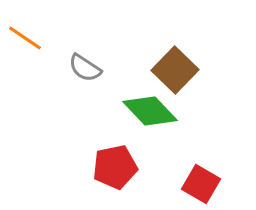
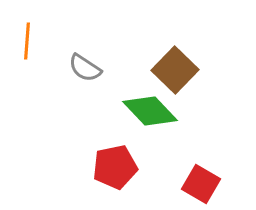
orange line: moved 2 px right, 3 px down; rotated 60 degrees clockwise
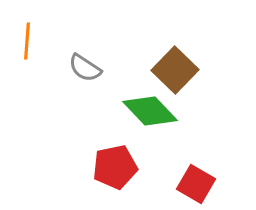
red square: moved 5 px left
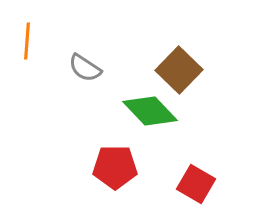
brown square: moved 4 px right
red pentagon: rotated 12 degrees clockwise
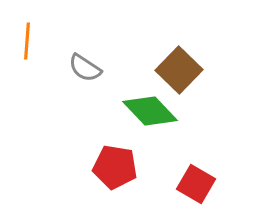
red pentagon: rotated 9 degrees clockwise
